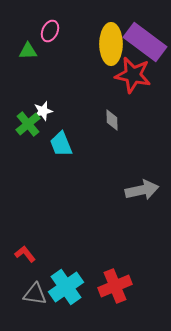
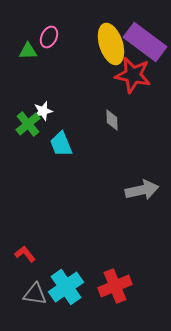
pink ellipse: moved 1 px left, 6 px down
yellow ellipse: rotated 18 degrees counterclockwise
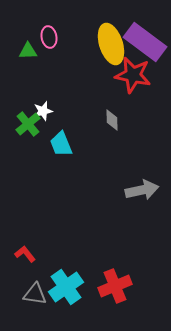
pink ellipse: rotated 35 degrees counterclockwise
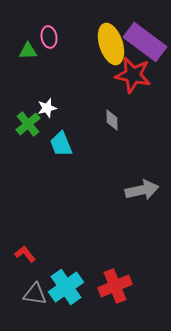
white star: moved 4 px right, 3 px up
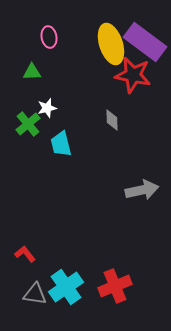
green triangle: moved 4 px right, 21 px down
cyan trapezoid: rotated 8 degrees clockwise
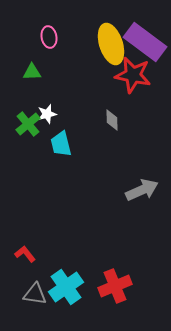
white star: moved 6 px down
gray arrow: rotated 12 degrees counterclockwise
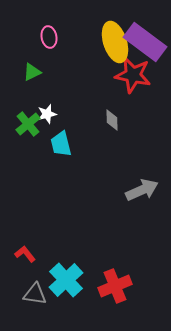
yellow ellipse: moved 4 px right, 2 px up
green triangle: rotated 24 degrees counterclockwise
cyan cross: moved 7 px up; rotated 8 degrees counterclockwise
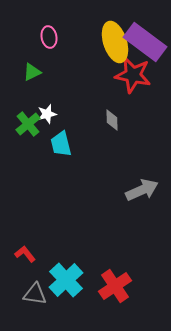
red cross: rotated 12 degrees counterclockwise
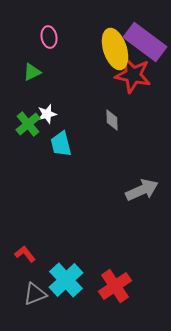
yellow ellipse: moved 7 px down
gray triangle: rotated 30 degrees counterclockwise
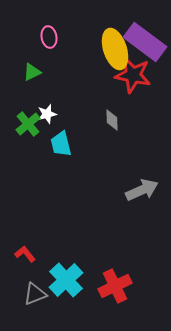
red cross: rotated 8 degrees clockwise
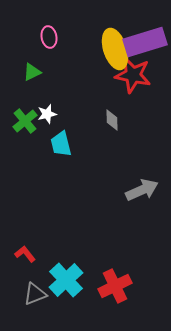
purple rectangle: rotated 54 degrees counterclockwise
green cross: moved 3 px left, 3 px up
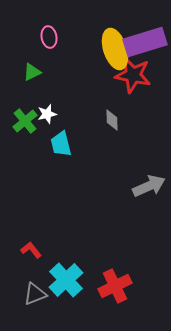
gray arrow: moved 7 px right, 4 px up
red L-shape: moved 6 px right, 4 px up
